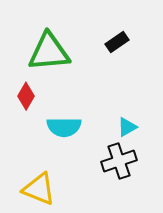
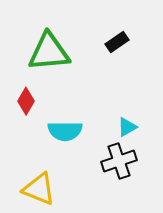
red diamond: moved 5 px down
cyan semicircle: moved 1 px right, 4 px down
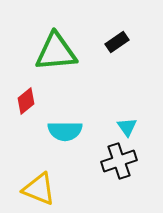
green triangle: moved 7 px right
red diamond: rotated 20 degrees clockwise
cyan triangle: rotated 35 degrees counterclockwise
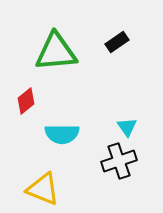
cyan semicircle: moved 3 px left, 3 px down
yellow triangle: moved 4 px right
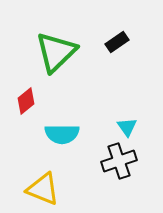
green triangle: rotated 39 degrees counterclockwise
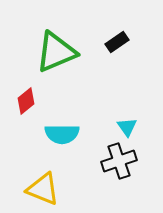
green triangle: rotated 21 degrees clockwise
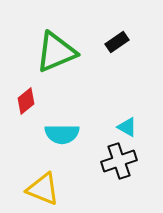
cyan triangle: rotated 25 degrees counterclockwise
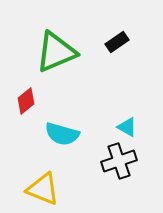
cyan semicircle: rotated 16 degrees clockwise
